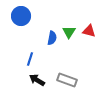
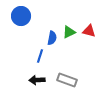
green triangle: rotated 32 degrees clockwise
blue line: moved 10 px right, 3 px up
black arrow: rotated 35 degrees counterclockwise
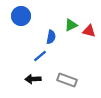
green triangle: moved 2 px right, 7 px up
blue semicircle: moved 1 px left, 1 px up
blue line: rotated 32 degrees clockwise
black arrow: moved 4 px left, 1 px up
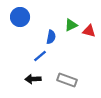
blue circle: moved 1 px left, 1 px down
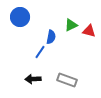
blue line: moved 4 px up; rotated 16 degrees counterclockwise
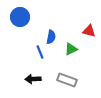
green triangle: moved 24 px down
blue line: rotated 56 degrees counterclockwise
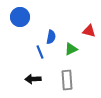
gray rectangle: rotated 66 degrees clockwise
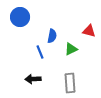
blue semicircle: moved 1 px right, 1 px up
gray rectangle: moved 3 px right, 3 px down
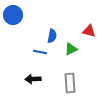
blue circle: moved 7 px left, 2 px up
blue line: rotated 56 degrees counterclockwise
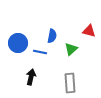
blue circle: moved 5 px right, 28 px down
green triangle: rotated 16 degrees counterclockwise
black arrow: moved 2 px left, 2 px up; rotated 105 degrees clockwise
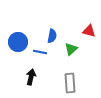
blue circle: moved 1 px up
